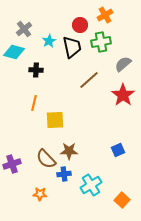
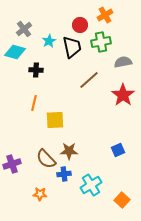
cyan diamond: moved 1 px right
gray semicircle: moved 2 px up; rotated 30 degrees clockwise
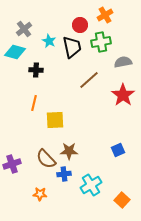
cyan star: rotated 16 degrees counterclockwise
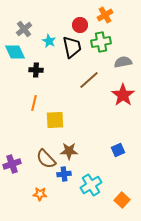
cyan diamond: rotated 50 degrees clockwise
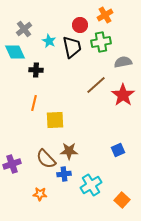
brown line: moved 7 px right, 5 px down
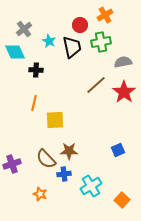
red star: moved 1 px right, 3 px up
cyan cross: moved 1 px down
orange star: rotated 16 degrees clockwise
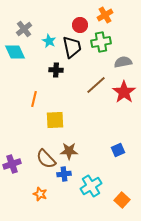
black cross: moved 20 px right
orange line: moved 4 px up
